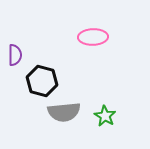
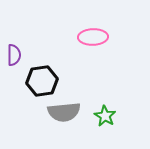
purple semicircle: moved 1 px left
black hexagon: rotated 24 degrees counterclockwise
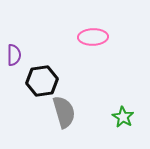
gray semicircle: rotated 100 degrees counterclockwise
green star: moved 18 px right, 1 px down
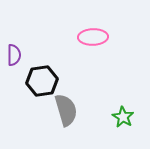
gray semicircle: moved 2 px right, 2 px up
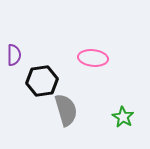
pink ellipse: moved 21 px down; rotated 8 degrees clockwise
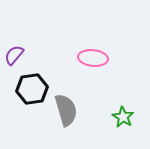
purple semicircle: rotated 140 degrees counterclockwise
black hexagon: moved 10 px left, 8 px down
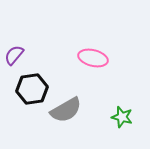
pink ellipse: rotated 8 degrees clockwise
gray semicircle: rotated 76 degrees clockwise
green star: moved 1 px left; rotated 15 degrees counterclockwise
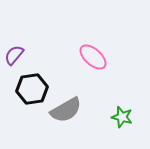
pink ellipse: moved 1 px up; rotated 28 degrees clockwise
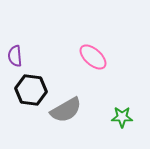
purple semicircle: moved 1 px right, 1 px down; rotated 45 degrees counterclockwise
black hexagon: moved 1 px left, 1 px down; rotated 16 degrees clockwise
green star: rotated 15 degrees counterclockwise
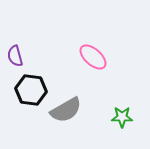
purple semicircle: rotated 10 degrees counterclockwise
